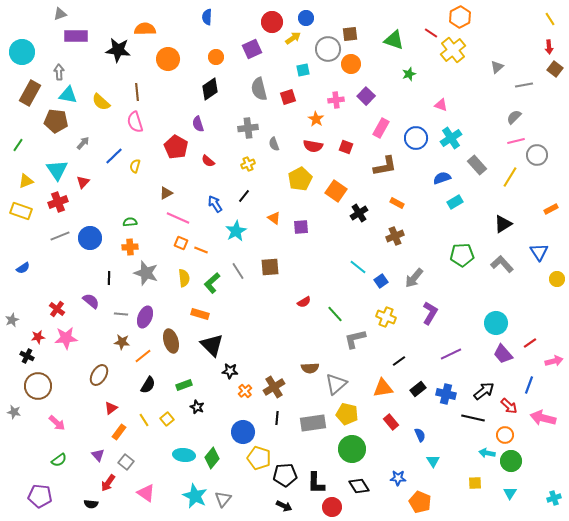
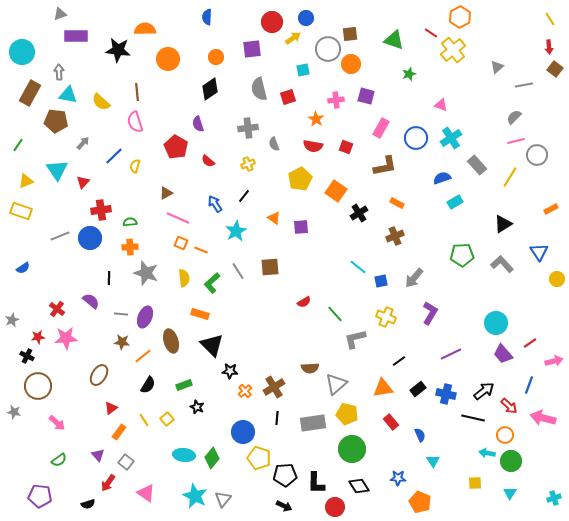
purple square at (252, 49): rotated 18 degrees clockwise
purple square at (366, 96): rotated 30 degrees counterclockwise
red cross at (58, 202): moved 43 px right, 8 px down; rotated 12 degrees clockwise
blue square at (381, 281): rotated 24 degrees clockwise
black semicircle at (91, 504): moved 3 px left; rotated 24 degrees counterclockwise
red circle at (332, 507): moved 3 px right
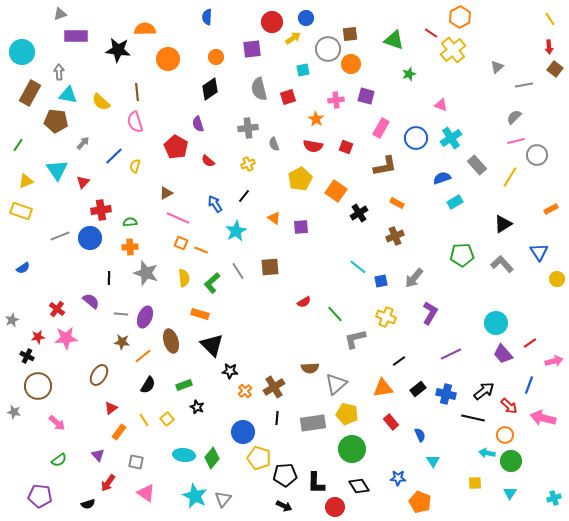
gray square at (126, 462): moved 10 px right; rotated 28 degrees counterclockwise
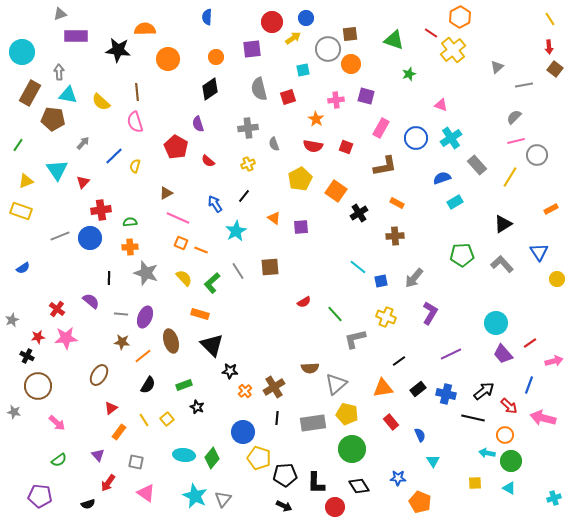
brown pentagon at (56, 121): moved 3 px left, 2 px up
brown cross at (395, 236): rotated 18 degrees clockwise
yellow semicircle at (184, 278): rotated 36 degrees counterclockwise
cyan triangle at (510, 493): moved 1 px left, 5 px up; rotated 32 degrees counterclockwise
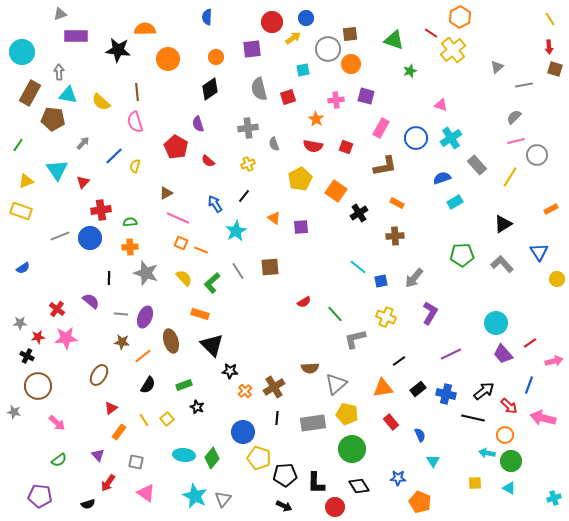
brown square at (555, 69): rotated 21 degrees counterclockwise
green star at (409, 74): moved 1 px right, 3 px up
gray star at (12, 320): moved 8 px right, 3 px down; rotated 24 degrees clockwise
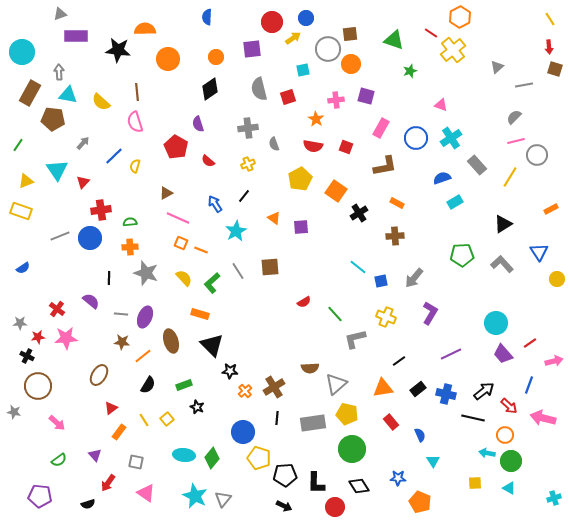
purple triangle at (98, 455): moved 3 px left
